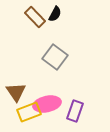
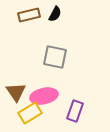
brown rectangle: moved 6 px left, 2 px up; rotated 60 degrees counterclockwise
gray square: rotated 25 degrees counterclockwise
pink ellipse: moved 3 px left, 8 px up
yellow rectangle: moved 1 px right, 1 px down; rotated 10 degrees counterclockwise
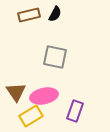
yellow rectangle: moved 1 px right, 3 px down
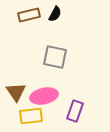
yellow rectangle: rotated 25 degrees clockwise
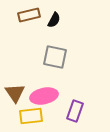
black semicircle: moved 1 px left, 6 px down
brown triangle: moved 1 px left, 1 px down
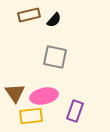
black semicircle: rotated 14 degrees clockwise
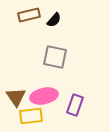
brown triangle: moved 1 px right, 4 px down
purple rectangle: moved 6 px up
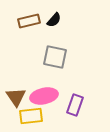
brown rectangle: moved 6 px down
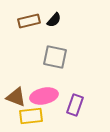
brown triangle: rotated 35 degrees counterclockwise
